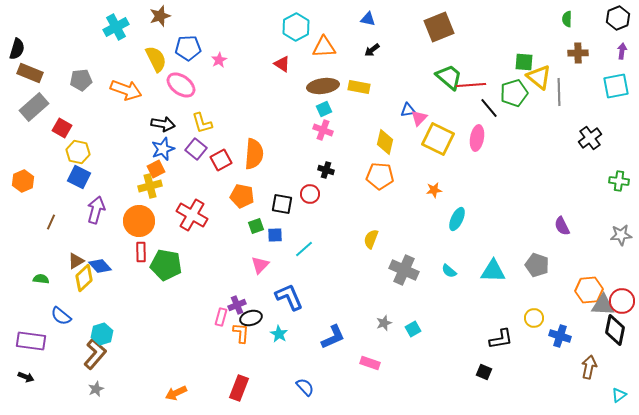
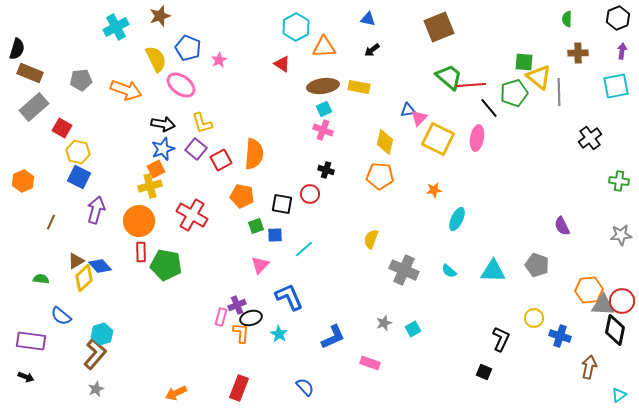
blue pentagon at (188, 48): rotated 25 degrees clockwise
black L-shape at (501, 339): rotated 55 degrees counterclockwise
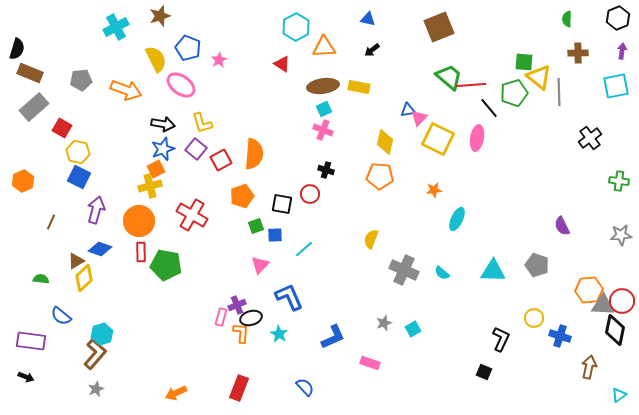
orange pentagon at (242, 196): rotated 30 degrees counterclockwise
blue diamond at (100, 266): moved 17 px up; rotated 30 degrees counterclockwise
cyan semicircle at (449, 271): moved 7 px left, 2 px down
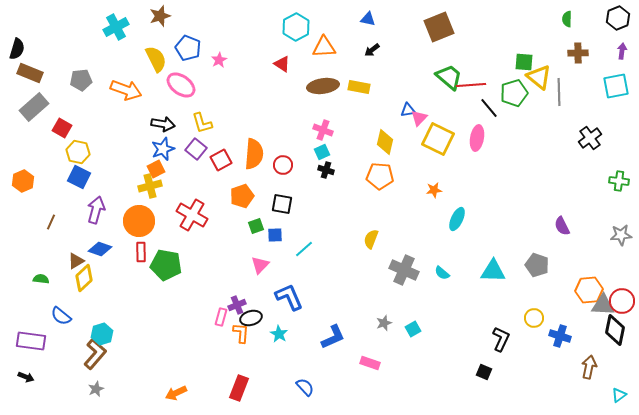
cyan square at (324, 109): moved 2 px left, 43 px down
red circle at (310, 194): moved 27 px left, 29 px up
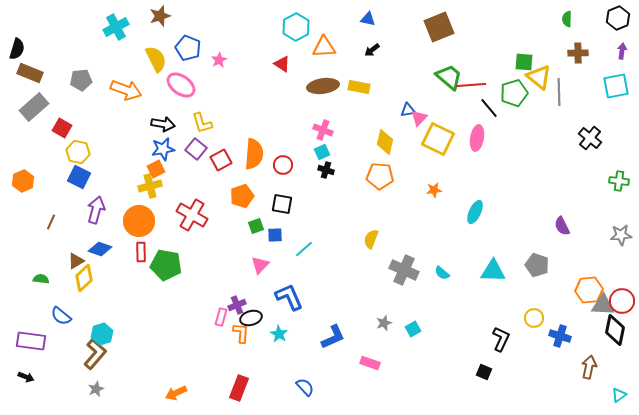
black cross at (590, 138): rotated 15 degrees counterclockwise
blue star at (163, 149): rotated 10 degrees clockwise
cyan ellipse at (457, 219): moved 18 px right, 7 px up
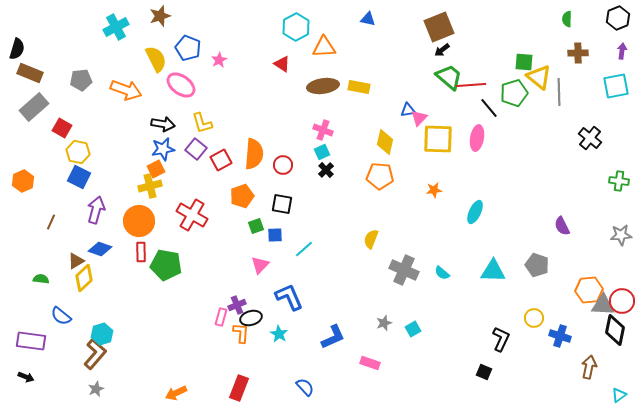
black arrow at (372, 50): moved 70 px right
yellow square at (438, 139): rotated 24 degrees counterclockwise
black cross at (326, 170): rotated 28 degrees clockwise
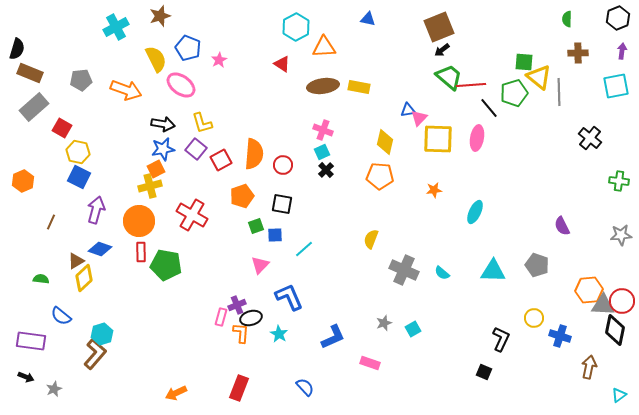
gray star at (96, 389): moved 42 px left
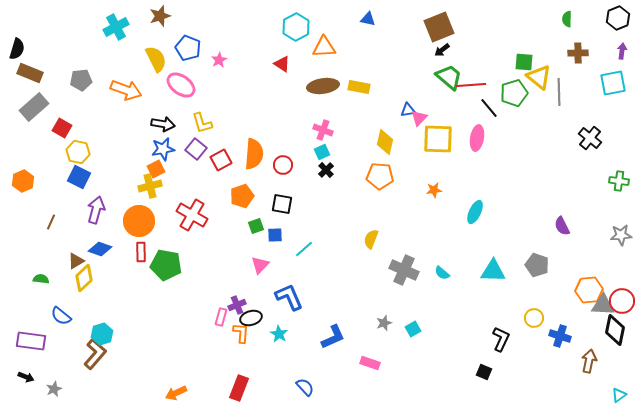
cyan square at (616, 86): moved 3 px left, 3 px up
brown arrow at (589, 367): moved 6 px up
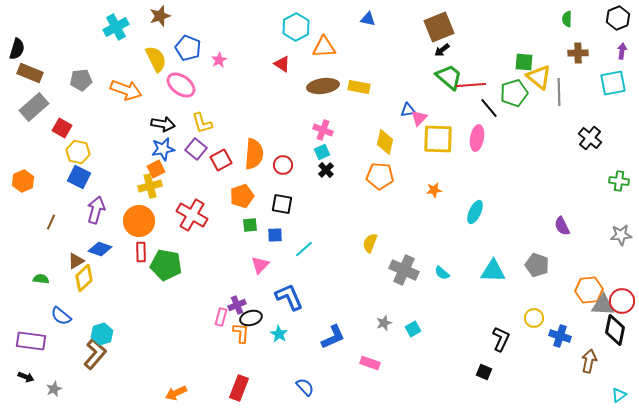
green square at (256, 226): moved 6 px left, 1 px up; rotated 14 degrees clockwise
yellow semicircle at (371, 239): moved 1 px left, 4 px down
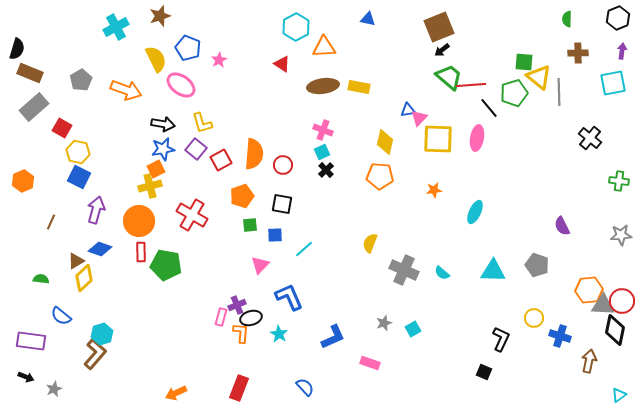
gray pentagon at (81, 80): rotated 25 degrees counterclockwise
